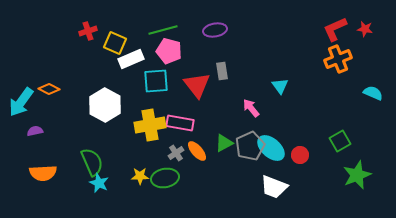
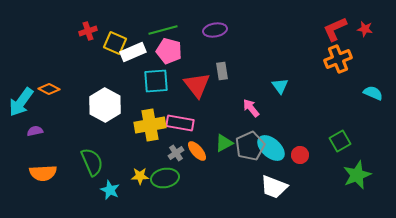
white rectangle: moved 2 px right, 7 px up
cyan star: moved 11 px right, 7 px down
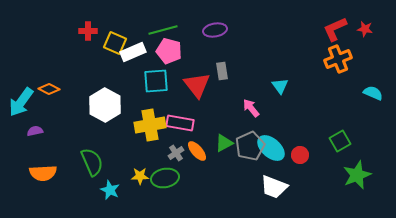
red cross: rotated 18 degrees clockwise
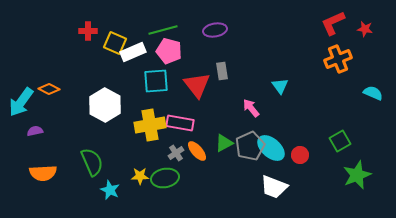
red L-shape: moved 2 px left, 6 px up
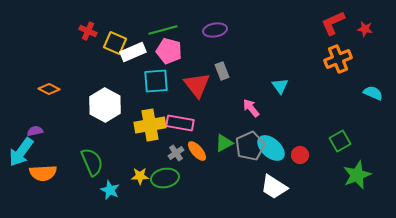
red cross: rotated 24 degrees clockwise
gray rectangle: rotated 12 degrees counterclockwise
cyan arrow: moved 50 px down
white trapezoid: rotated 12 degrees clockwise
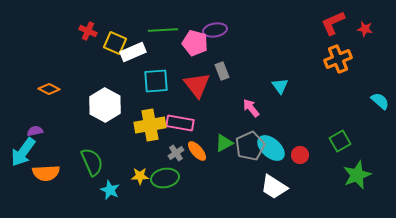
green line: rotated 12 degrees clockwise
pink pentagon: moved 26 px right, 8 px up
cyan semicircle: moved 7 px right, 8 px down; rotated 18 degrees clockwise
cyan arrow: moved 2 px right
orange semicircle: moved 3 px right
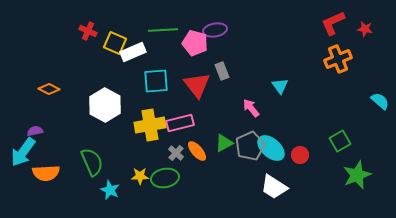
pink rectangle: rotated 24 degrees counterclockwise
gray cross: rotated 14 degrees counterclockwise
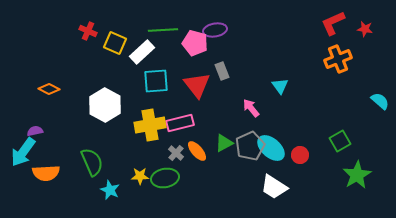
white rectangle: moved 9 px right; rotated 20 degrees counterclockwise
green star: rotated 8 degrees counterclockwise
